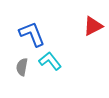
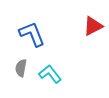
cyan L-shape: moved 13 px down
gray semicircle: moved 1 px left, 1 px down
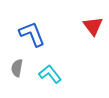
red triangle: rotated 40 degrees counterclockwise
gray semicircle: moved 4 px left
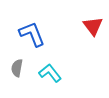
cyan L-shape: moved 1 px up
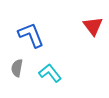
blue L-shape: moved 1 px left, 1 px down
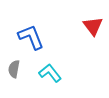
blue L-shape: moved 2 px down
gray semicircle: moved 3 px left, 1 px down
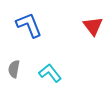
blue L-shape: moved 2 px left, 12 px up
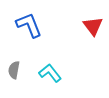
gray semicircle: moved 1 px down
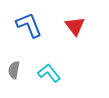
red triangle: moved 18 px left
cyan L-shape: moved 1 px left
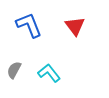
gray semicircle: rotated 18 degrees clockwise
